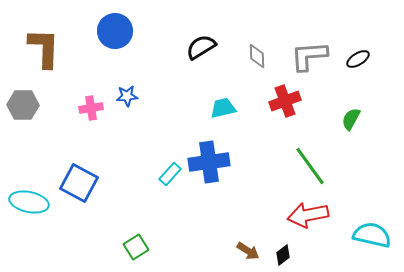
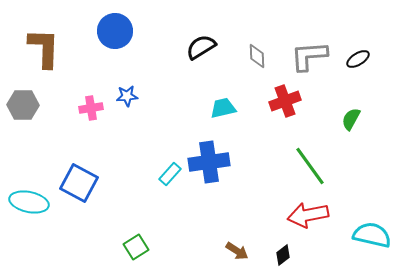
brown arrow: moved 11 px left
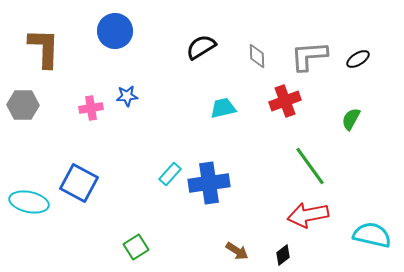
blue cross: moved 21 px down
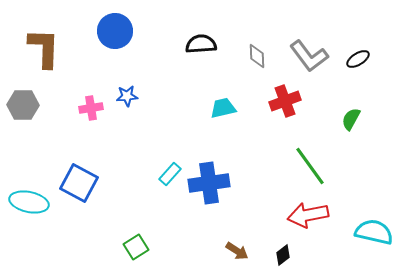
black semicircle: moved 3 px up; rotated 28 degrees clockwise
gray L-shape: rotated 123 degrees counterclockwise
cyan semicircle: moved 2 px right, 3 px up
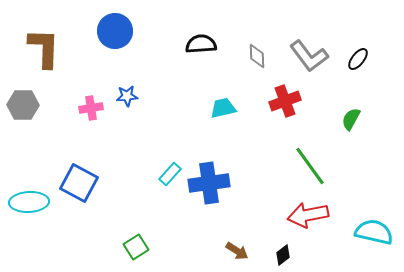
black ellipse: rotated 20 degrees counterclockwise
cyan ellipse: rotated 15 degrees counterclockwise
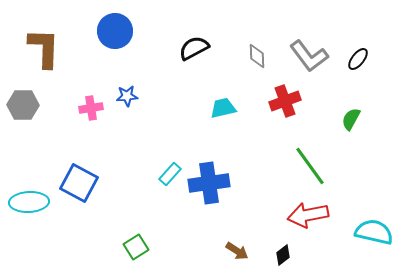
black semicircle: moved 7 px left, 4 px down; rotated 24 degrees counterclockwise
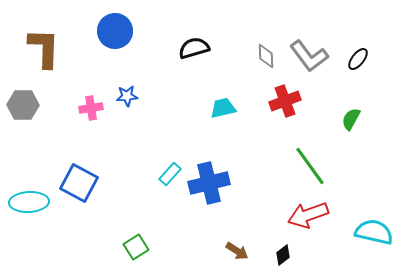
black semicircle: rotated 12 degrees clockwise
gray diamond: moved 9 px right
blue cross: rotated 6 degrees counterclockwise
red arrow: rotated 9 degrees counterclockwise
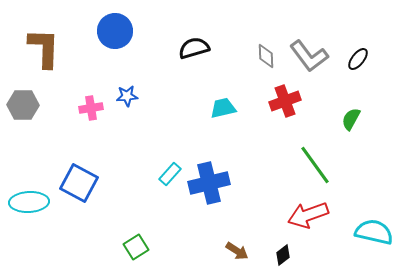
green line: moved 5 px right, 1 px up
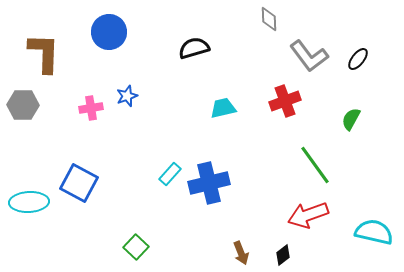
blue circle: moved 6 px left, 1 px down
brown L-shape: moved 5 px down
gray diamond: moved 3 px right, 37 px up
blue star: rotated 15 degrees counterclockwise
green square: rotated 15 degrees counterclockwise
brown arrow: moved 4 px right, 2 px down; rotated 35 degrees clockwise
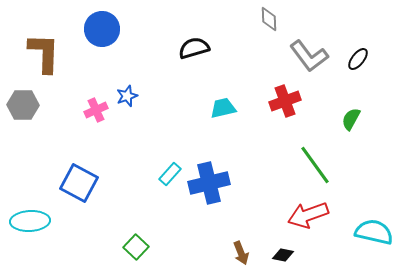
blue circle: moved 7 px left, 3 px up
pink cross: moved 5 px right, 2 px down; rotated 15 degrees counterclockwise
cyan ellipse: moved 1 px right, 19 px down
black diamond: rotated 50 degrees clockwise
